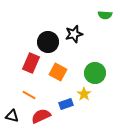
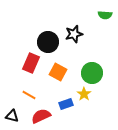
green circle: moved 3 px left
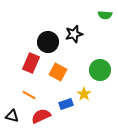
green circle: moved 8 px right, 3 px up
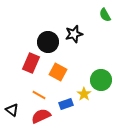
green semicircle: rotated 56 degrees clockwise
green circle: moved 1 px right, 10 px down
orange line: moved 10 px right
black triangle: moved 6 px up; rotated 24 degrees clockwise
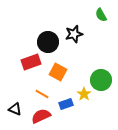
green semicircle: moved 4 px left
red rectangle: moved 1 px up; rotated 48 degrees clockwise
orange line: moved 3 px right, 1 px up
black triangle: moved 3 px right, 1 px up; rotated 16 degrees counterclockwise
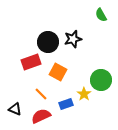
black star: moved 1 px left, 5 px down
orange line: moved 1 px left; rotated 16 degrees clockwise
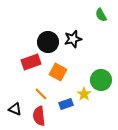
red semicircle: moved 2 px left; rotated 72 degrees counterclockwise
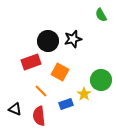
black circle: moved 1 px up
orange square: moved 2 px right
orange line: moved 3 px up
